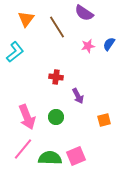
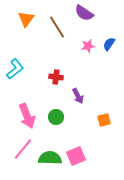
cyan L-shape: moved 17 px down
pink arrow: moved 1 px up
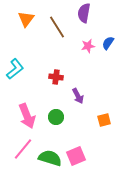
purple semicircle: rotated 66 degrees clockwise
blue semicircle: moved 1 px left, 1 px up
green semicircle: rotated 15 degrees clockwise
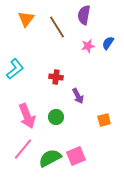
purple semicircle: moved 2 px down
green semicircle: rotated 45 degrees counterclockwise
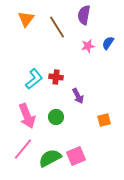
cyan L-shape: moved 19 px right, 10 px down
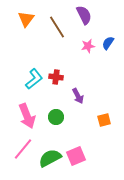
purple semicircle: rotated 144 degrees clockwise
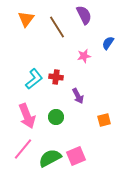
pink star: moved 4 px left, 10 px down
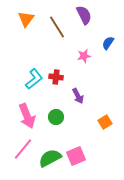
orange square: moved 1 px right, 2 px down; rotated 16 degrees counterclockwise
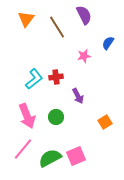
red cross: rotated 16 degrees counterclockwise
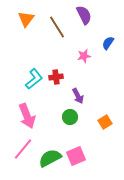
green circle: moved 14 px right
